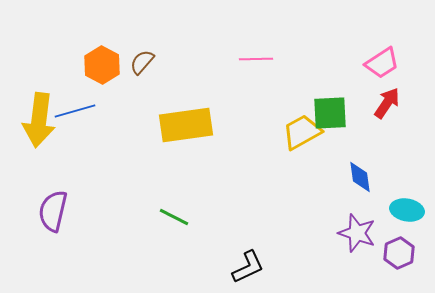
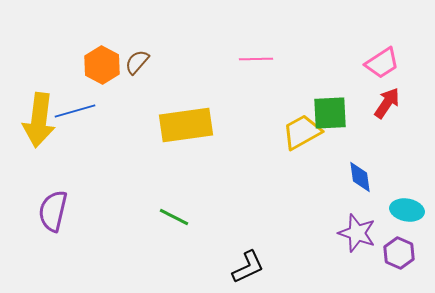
brown semicircle: moved 5 px left
purple hexagon: rotated 12 degrees counterclockwise
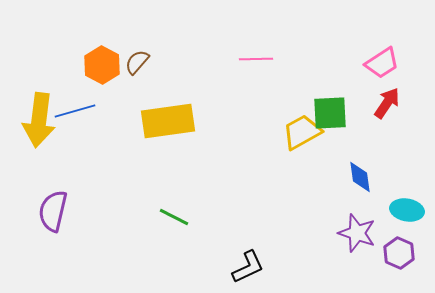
yellow rectangle: moved 18 px left, 4 px up
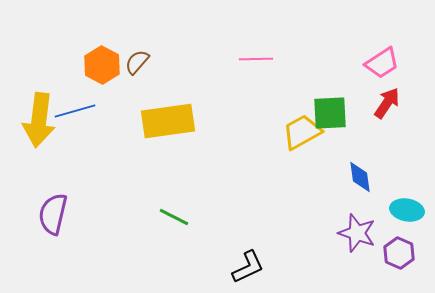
purple semicircle: moved 3 px down
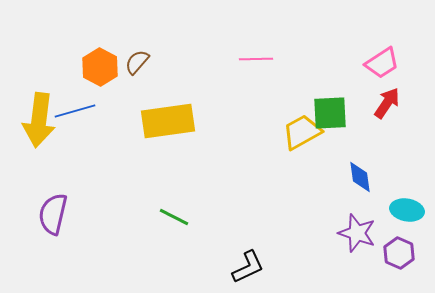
orange hexagon: moved 2 px left, 2 px down
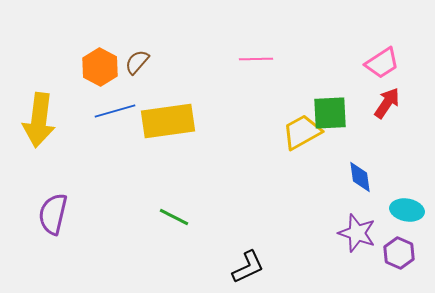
blue line: moved 40 px right
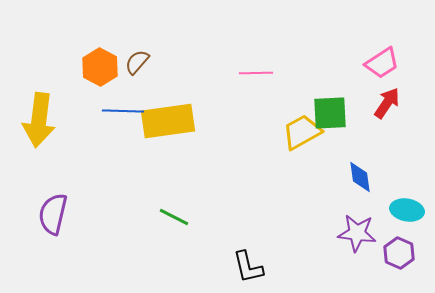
pink line: moved 14 px down
blue line: moved 8 px right; rotated 18 degrees clockwise
purple star: rotated 12 degrees counterclockwise
black L-shape: rotated 102 degrees clockwise
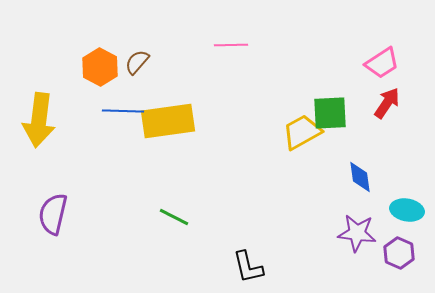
pink line: moved 25 px left, 28 px up
